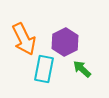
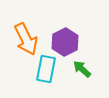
orange arrow: moved 2 px right
cyan rectangle: moved 2 px right
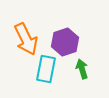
purple hexagon: rotated 8 degrees clockwise
green arrow: rotated 30 degrees clockwise
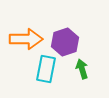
orange arrow: rotated 64 degrees counterclockwise
